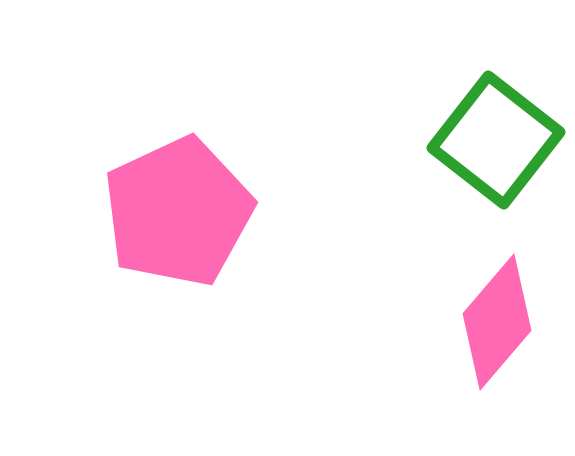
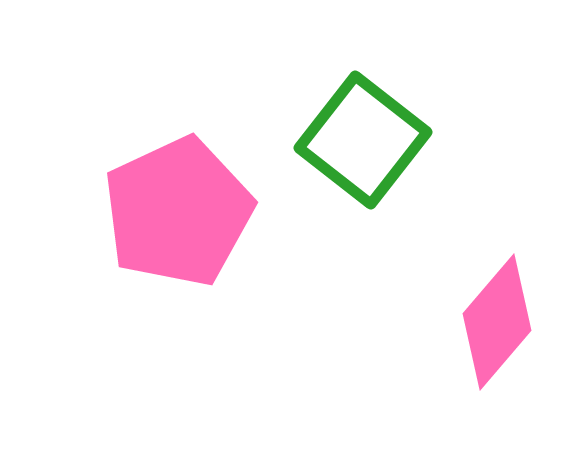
green square: moved 133 px left
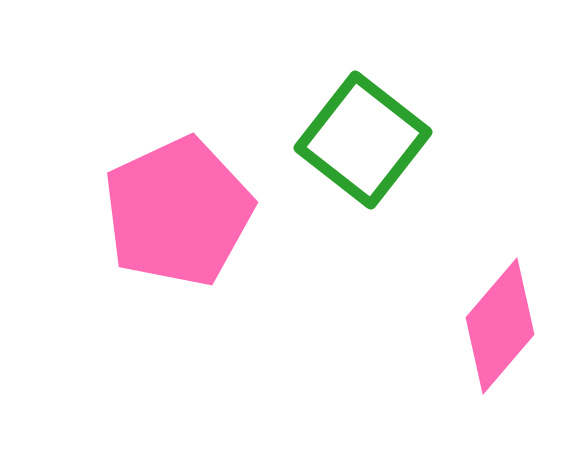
pink diamond: moved 3 px right, 4 px down
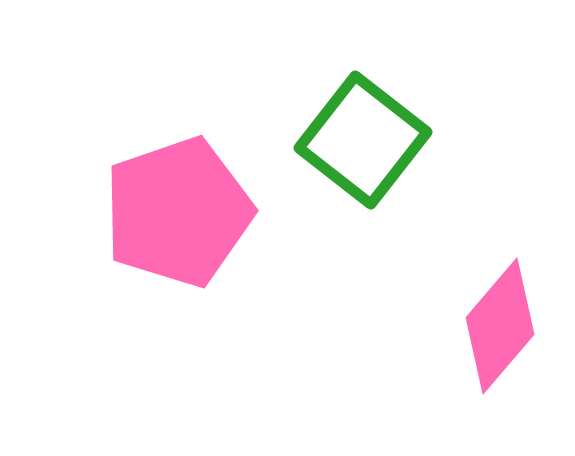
pink pentagon: rotated 6 degrees clockwise
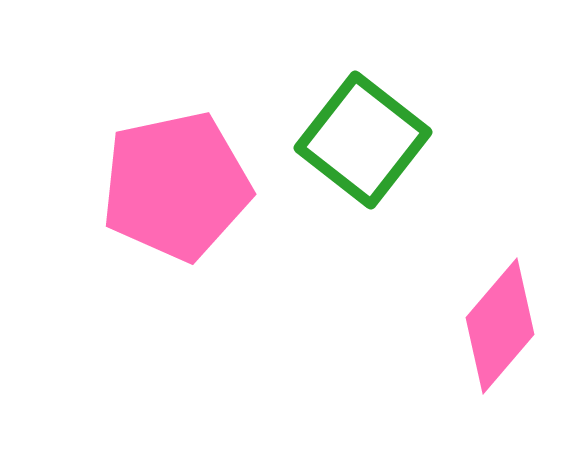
pink pentagon: moved 2 px left, 26 px up; rotated 7 degrees clockwise
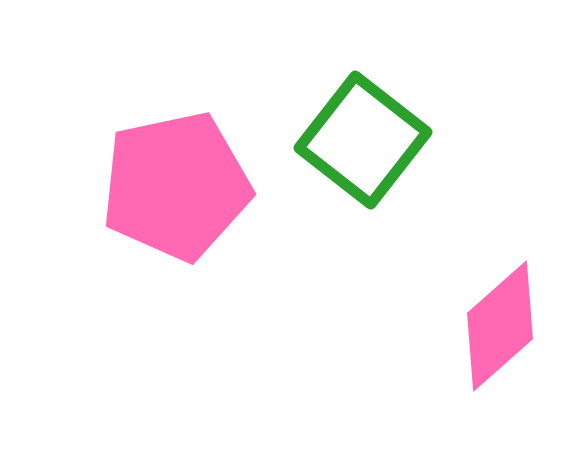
pink diamond: rotated 8 degrees clockwise
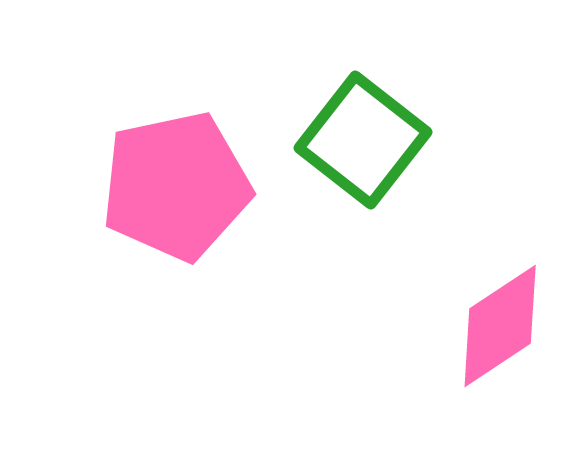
pink diamond: rotated 8 degrees clockwise
